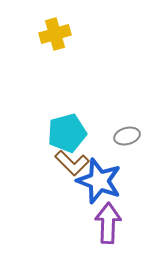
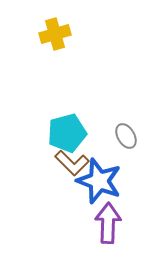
gray ellipse: moved 1 px left; rotated 75 degrees clockwise
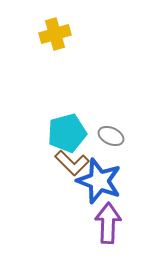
gray ellipse: moved 15 px left; rotated 35 degrees counterclockwise
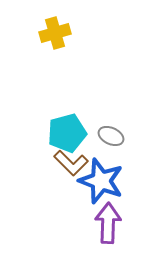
yellow cross: moved 1 px up
brown L-shape: moved 1 px left
blue star: moved 2 px right
